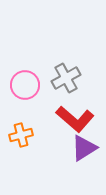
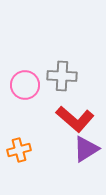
gray cross: moved 4 px left, 2 px up; rotated 32 degrees clockwise
orange cross: moved 2 px left, 15 px down
purple triangle: moved 2 px right, 1 px down
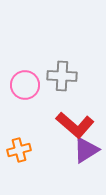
red L-shape: moved 6 px down
purple triangle: moved 1 px down
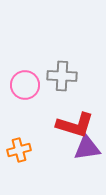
red L-shape: rotated 24 degrees counterclockwise
purple triangle: moved 1 px right, 2 px up; rotated 24 degrees clockwise
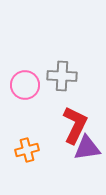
red L-shape: rotated 81 degrees counterclockwise
orange cross: moved 8 px right
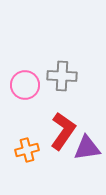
red L-shape: moved 12 px left, 6 px down; rotated 9 degrees clockwise
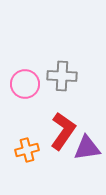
pink circle: moved 1 px up
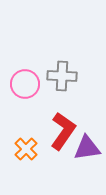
orange cross: moved 1 px left, 1 px up; rotated 30 degrees counterclockwise
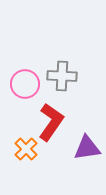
red L-shape: moved 12 px left, 9 px up
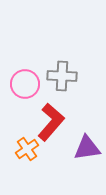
red L-shape: rotated 6 degrees clockwise
orange cross: moved 1 px right; rotated 10 degrees clockwise
